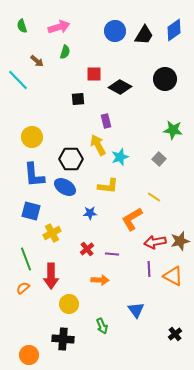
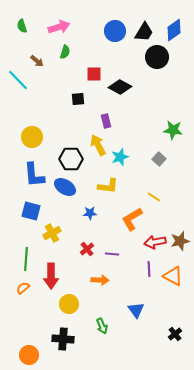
black trapezoid at (144, 35): moved 3 px up
black circle at (165, 79): moved 8 px left, 22 px up
green line at (26, 259): rotated 25 degrees clockwise
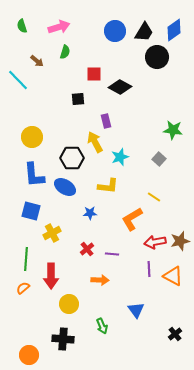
yellow arrow at (98, 145): moved 3 px left, 3 px up
black hexagon at (71, 159): moved 1 px right, 1 px up
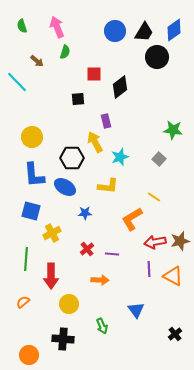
pink arrow at (59, 27): moved 2 px left; rotated 95 degrees counterclockwise
cyan line at (18, 80): moved 1 px left, 2 px down
black diamond at (120, 87): rotated 65 degrees counterclockwise
blue star at (90, 213): moved 5 px left
orange semicircle at (23, 288): moved 14 px down
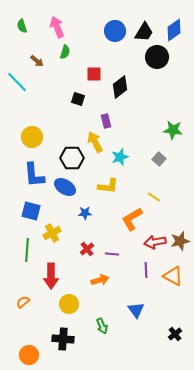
black square at (78, 99): rotated 24 degrees clockwise
green line at (26, 259): moved 1 px right, 9 px up
purple line at (149, 269): moved 3 px left, 1 px down
orange arrow at (100, 280): rotated 18 degrees counterclockwise
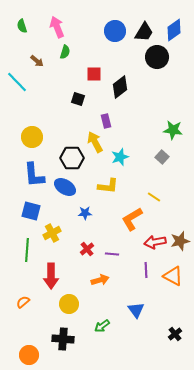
gray square at (159, 159): moved 3 px right, 2 px up
green arrow at (102, 326): rotated 77 degrees clockwise
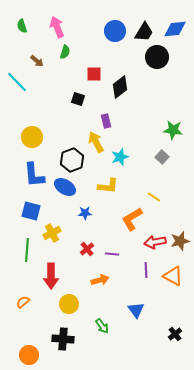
blue diamond at (174, 30): moved 1 px right, 1 px up; rotated 30 degrees clockwise
yellow arrow at (95, 142): moved 1 px right
black hexagon at (72, 158): moved 2 px down; rotated 20 degrees counterclockwise
green arrow at (102, 326): rotated 91 degrees counterclockwise
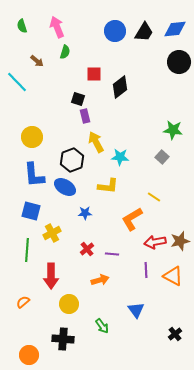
black circle at (157, 57): moved 22 px right, 5 px down
purple rectangle at (106, 121): moved 21 px left, 5 px up
cyan star at (120, 157): rotated 24 degrees clockwise
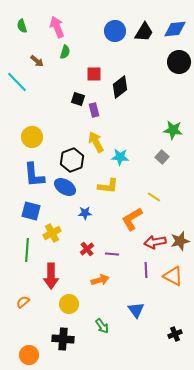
purple rectangle at (85, 116): moved 9 px right, 6 px up
black cross at (175, 334): rotated 16 degrees clockwise
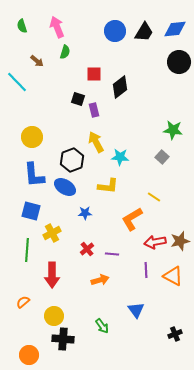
red arrow at (51, 276): moved 1 px right, 1 px up
yellow circle at (69, 304): moved 15 px left, 12 px down
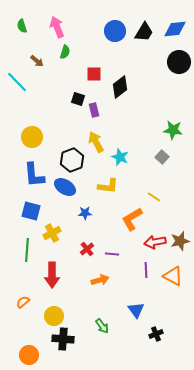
cyan star at (120, 157): rotated 18 degrees clockwise
black cross at (175, 334): moved 19 px left
